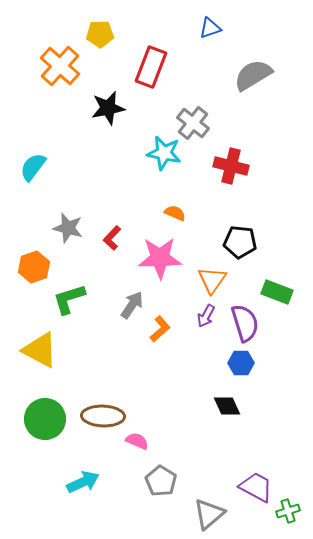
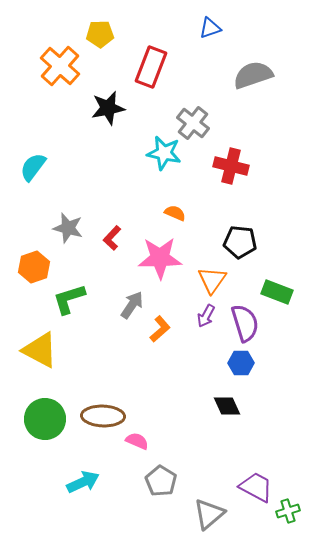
gray semicircle: rotated 12 degrees clockwise
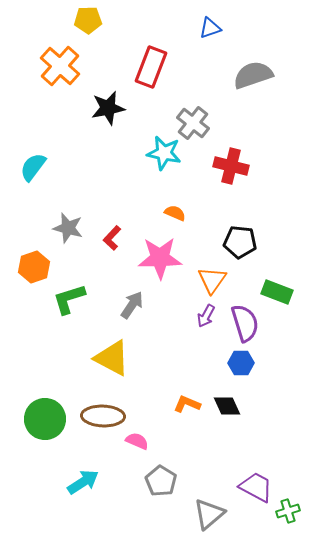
yellow pentagon: moved 12 px left, 14 px up
orange L-shape: moved 27 px right, 75 px down; rotated 116 degrees counterclockwise
yellow triangle: moved 72 px right, 8 px down
cyan arrow: rotated 8 degrees counterclockwise
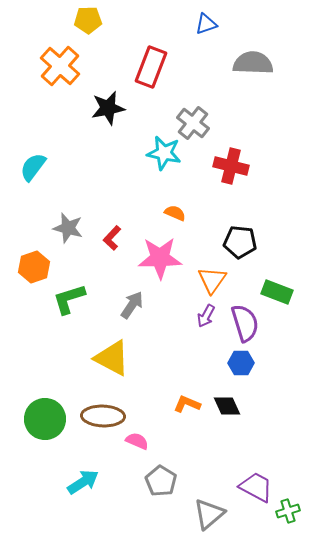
blue triangle: moved 4 px left, 4 px up
gray semicircle: moved 12 px up; rotated 21 degrees clockwise
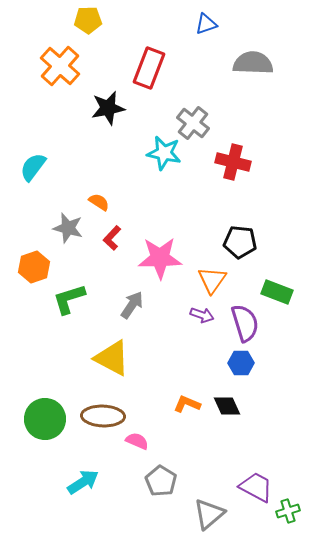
red rectangle: moved 2 px left, 1 px down
red cross: moved 2 px right, 4 px up
orange semicircle: moved 76 px left, 11 px up; rotated 10 degrees clockwise
purple arrow: moved 4 px left, 1 px up; rotated 100 degrees counterclockwise
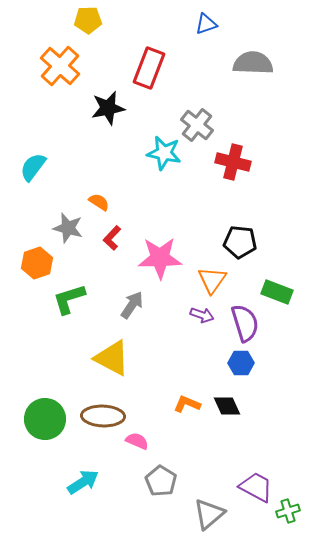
gray cross: moved 4 px right, 2 px down
orange hexagon: moved 3 px right, 4 px up
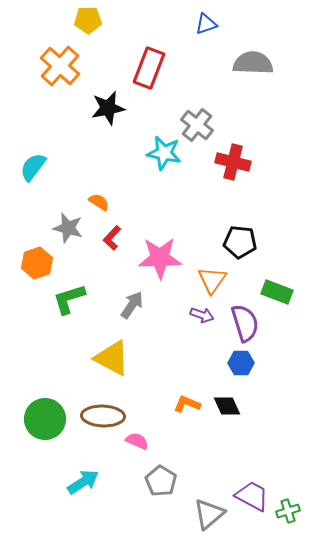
purple trapezoid: moved 4 px left, 9 px down
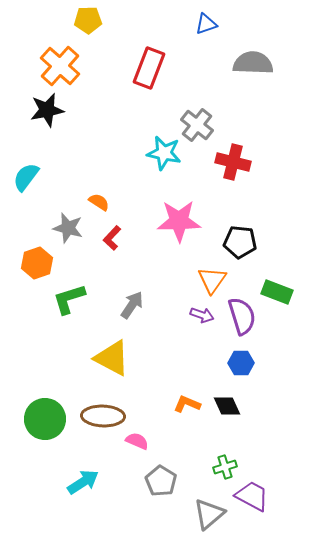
black star: moved 61 px left, 2 px down
cyan semicircle: moved 7 px left, 10 px down
pink star: moved 19 px right, 37 px up
purple semicircle: moved 3 px left, 7 px up
green cross: moved 63 px left, 44 px up
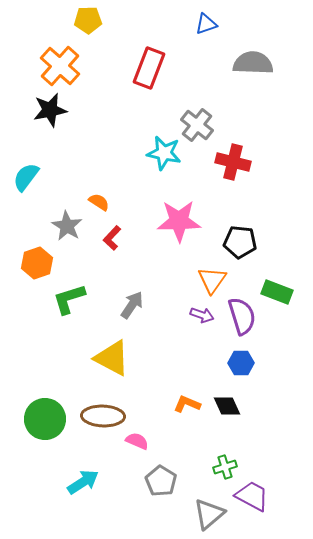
black star: moved 3 px right
gray star: moved 1 px left, 2 px up; rotated 16 degrees clockwise
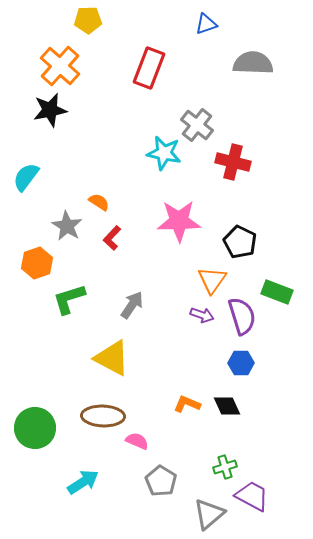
black pentagon: rotated 20 degrees clockwise
green circle: moved 10 px left, 9 px down
